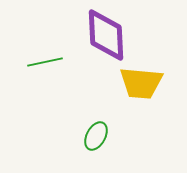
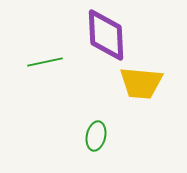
green ellipse: rotated 16 degrees counterclockwise
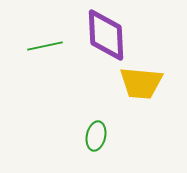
green line: moved 16 px up
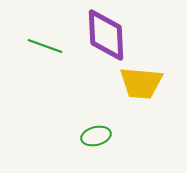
green line: rotated 32 degrees clockwise
green ellipse: rotated 64 degrees clockwise
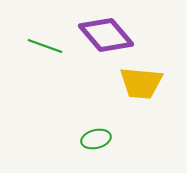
purple diamond: rotated 38 degrees counterclockwise
green ellipse: moved 3 px down
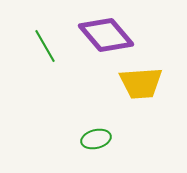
green line: rotated 40 degrees clockwise
yellow trapezoid: rotated 9 degrees counterclockwise
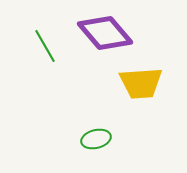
purple diamond: moved 1 px left, 2 px up
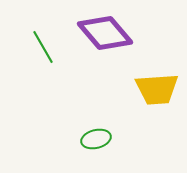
green line: moved 2 px left, 1 px down
yellow trapezoid: moved 16 px right, 6 px down
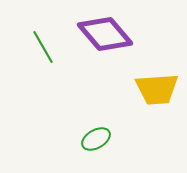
purple diamond: moved 1 px down
green ellipse: rotated 16 degrees counterclockwise
